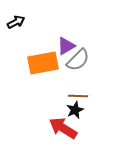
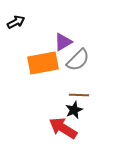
purple triangle: moved 3 px left, 4 px up
brown line: moved 1 px right, 1 px up
black star: moved 1 px left
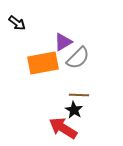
black arrow: moved 1 px right, 1 px down; rotated 66 degrees clockwise
gray semicircle: moved 2 px up
black star: rotated 18 degrees counterclockwise
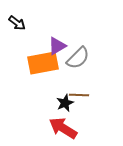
purple triangle: moved 6 px left, 4 px down
black star: moved 9 px left, 7 px up; rotated 18 degrees clockwise
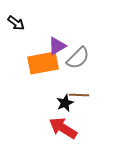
black arrow: moved 1 px left
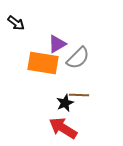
purple triangle: moved 2 px up
orange rectangle: rotated 20 degrees clockwise
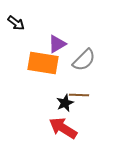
gray semicircle: moved 6 px right, 2 px down
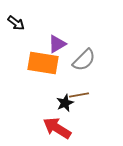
brown line: rotated 12 degrees counterclockwise
red arrow: moved 6 px left
